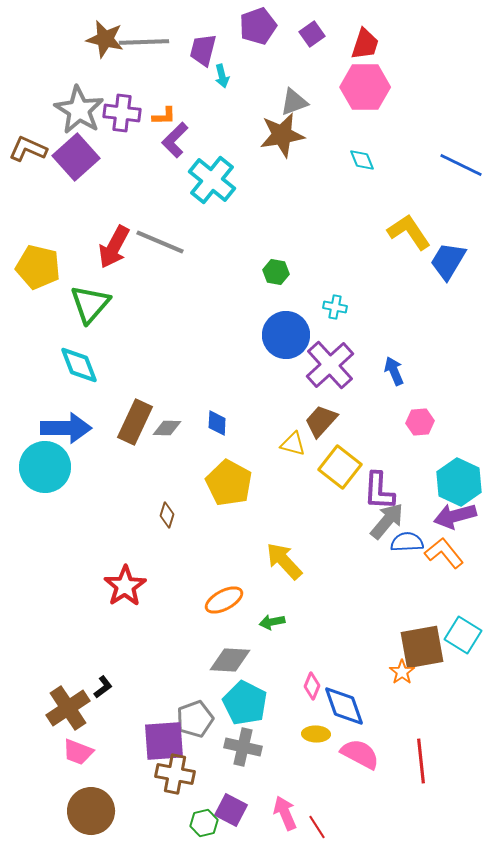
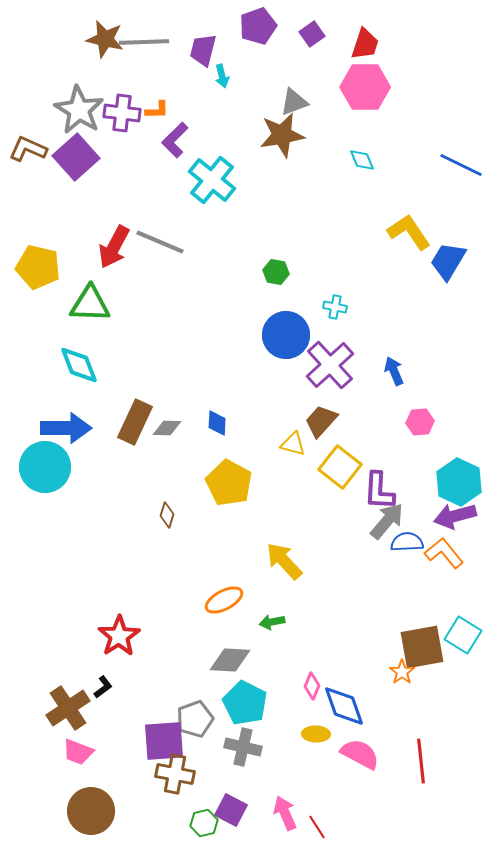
orange L-shape at (164, 116): moved 7 px left, 6 px up
green triangle at (90, 304): rotated 51 degrees clockwise
red star at (125, 586): moved 6 px left, 50 px down
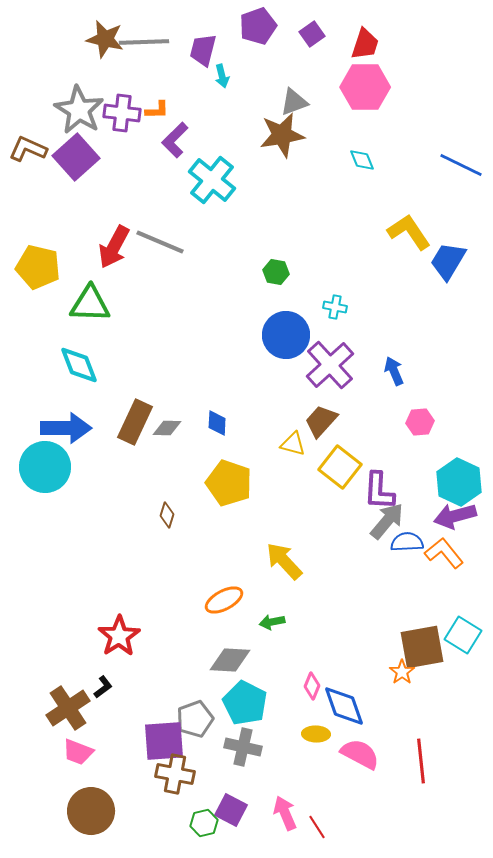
yellow pentagon at (229, 483): rotated 9 degrees counterclockwise
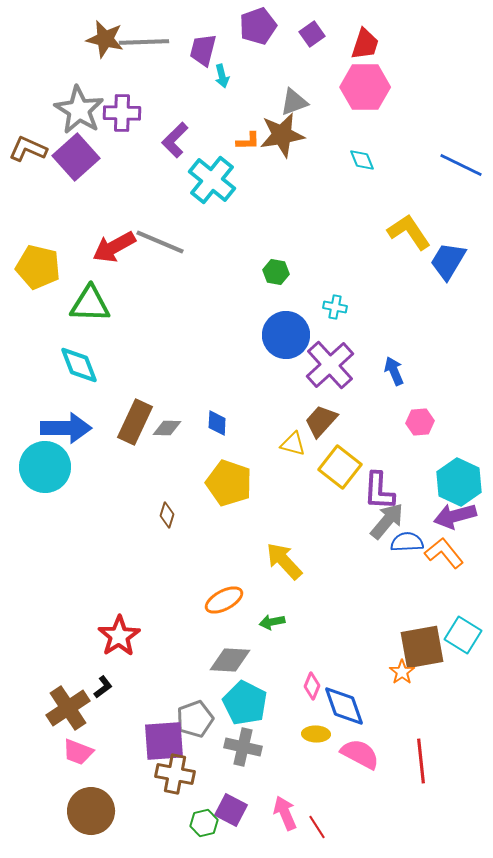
orange L-shape at (157, 110): moved 91 px right, 31 px down
purple cross at (122, 113): rotated 6 degrees counterclockwise
red arrow at (114, 247): rotated 33 degrees clockwise
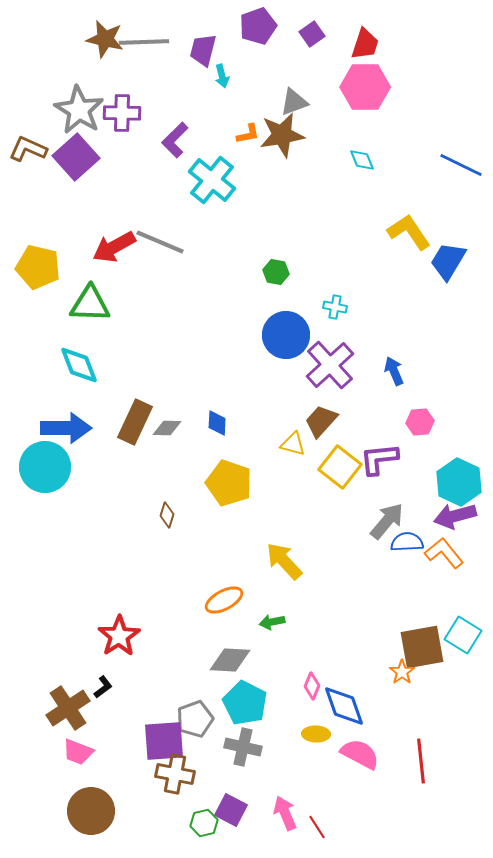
orange L-shape at (248, 141): moved 7 px up; rotated 10 degrees counterclockwise
purple L-shape at (379, 491): moved 32 px up; rotated 81 degrees clockwise
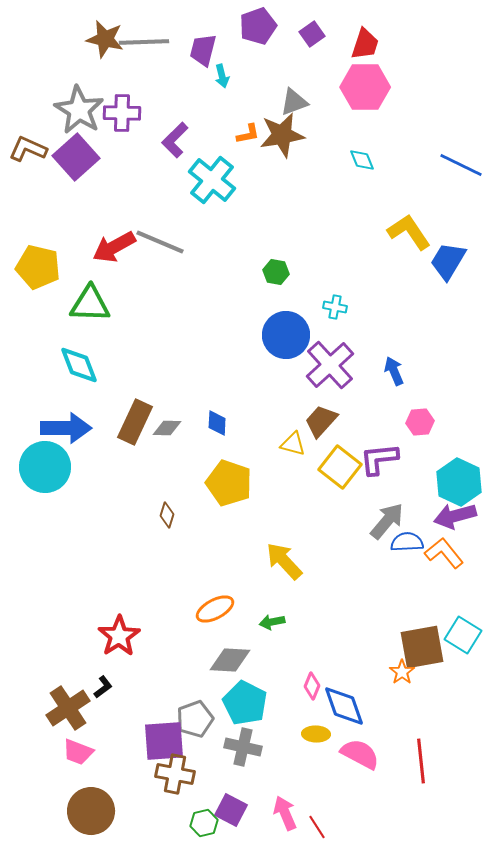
orange ellipse at (224, 600): moved 9 px left, 9 px down
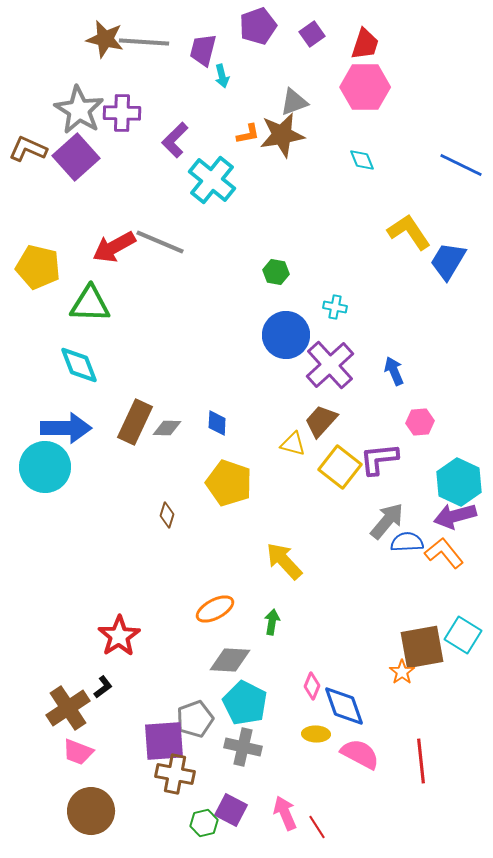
gray line at (144, 42): rotated 6 degrees clockwise
green arrow at (272, 622): rotated 110 degrees clockwise
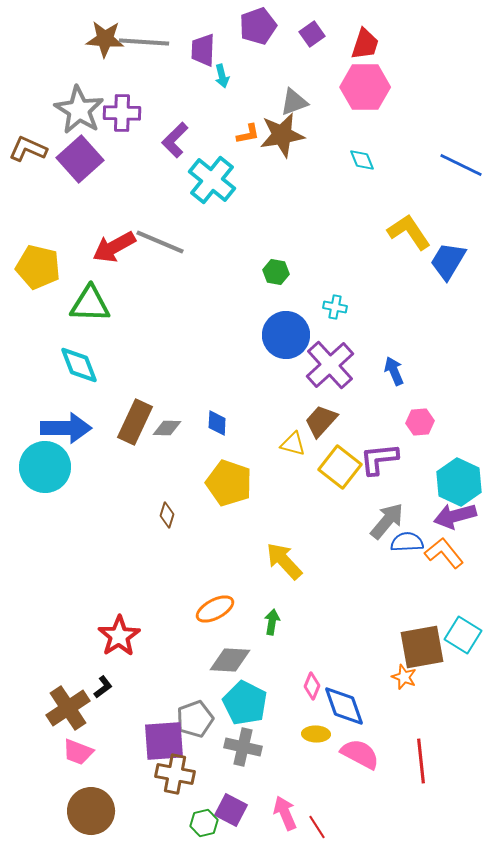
brown star at (105, 39): rotated 9 degrees counterclockwise
purple trapezoid at (203, 50): rotated 12 degrees counterclockwise
purple square at (76, 157): moved 4 px right, 2 px down
orange star at (402, 672): moved 2 px right, 5 px down; rotated 15 degrees counterclockwise
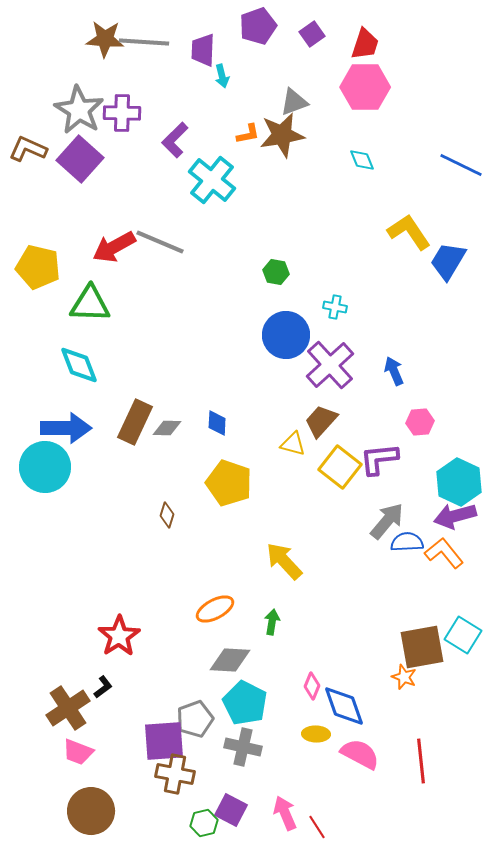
purple square at (80, 159): rotated 6 degrees counterclockwise
